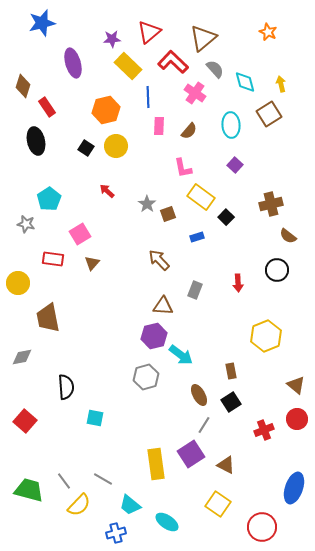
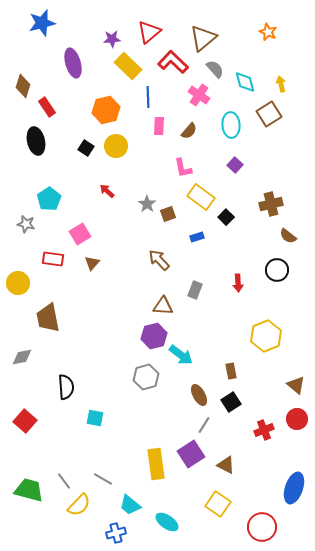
pink cross at (195, 93): moved 4 px right, 2 px down
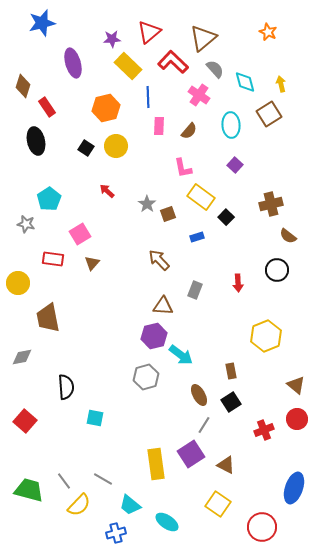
orange hexagon at (106, 110): moved 2 px up
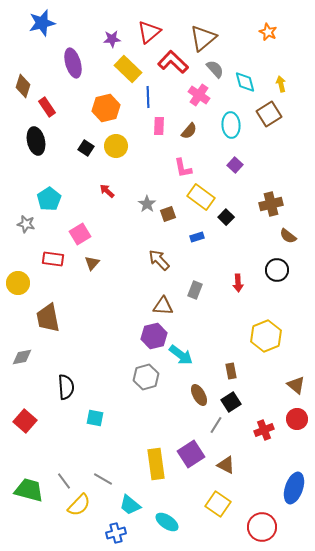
yellow rectangle at (128, 66): moved 3 px down
gray line at (204, 425): moved 12 px right
